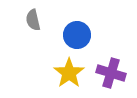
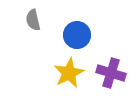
yellow star: rotated 8 degrees clockwise
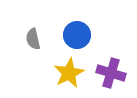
gray semicircle: moved 19 px down
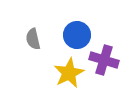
purple cross: moved 7 px left, 13 px up
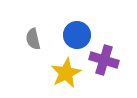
yellow star: moved 3 px left
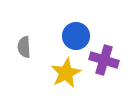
blue circle: moved 1 px left, 1 px down
gray semicircle: moved 9 px left, 8 px down; rotated 10 degrees clockwise
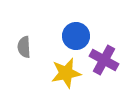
purple cross: rotated 12 degrees clockwise
yellow star: rotated 16 degrees clockwise
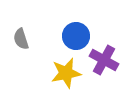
gray semicircle: moved 3 px left, 8 px up; rotated 15 degrees counterclockwise
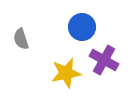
blue circle: moved 6 px right, 9 px up
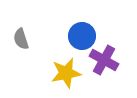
blue circle: moved 9 px down
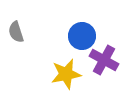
gray semicircle: moved 5 px left, 7 px up
yellow star: moved 1 px down
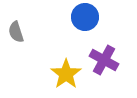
blue circle: moved 3 px right, 19 px up
yellow star: rotated 24 degrees counterclockwise
